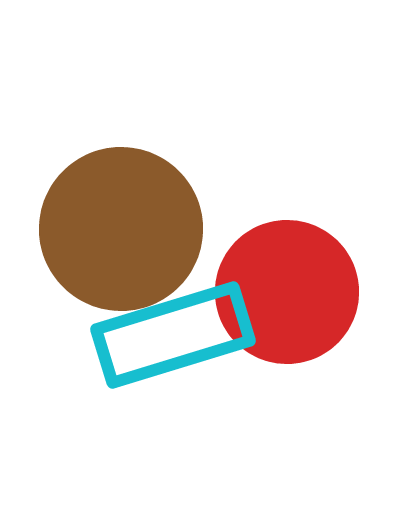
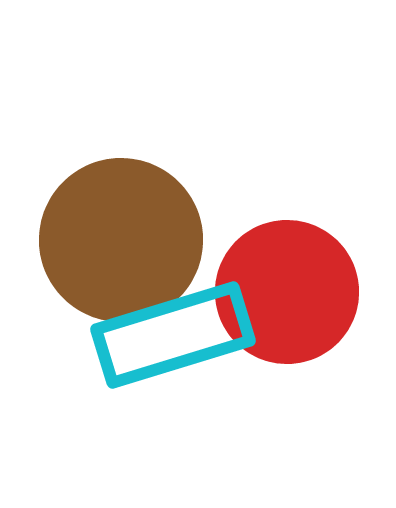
brown circle: moved 11 px down
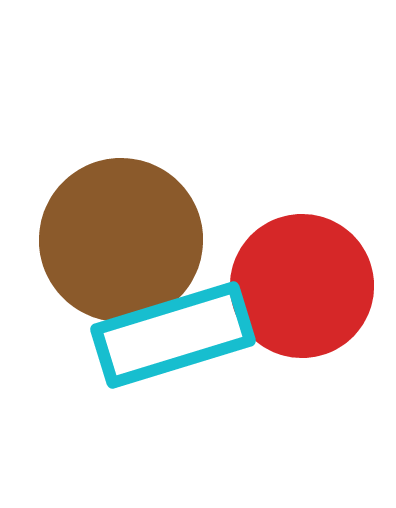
red circle: moved 15 px right, 6 px up
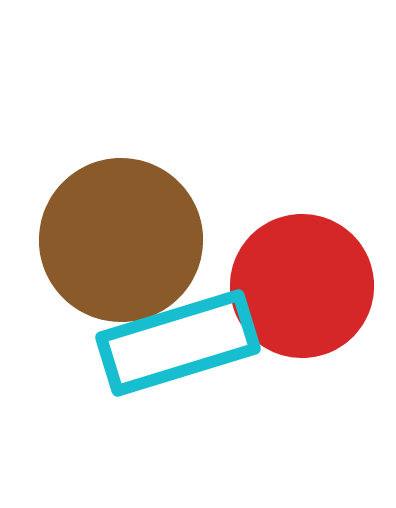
cyan rectangle: moved 5 px right, 8 px down
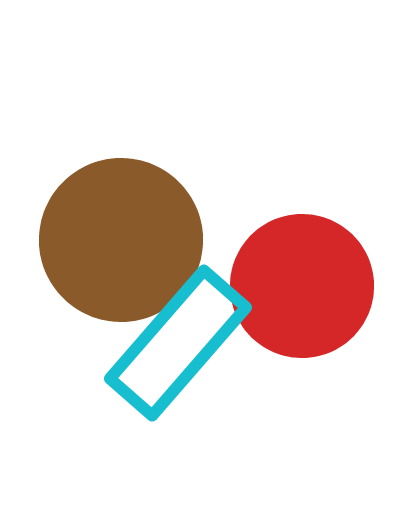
cyan rectangle: rotated 32 degrees counterclockwise
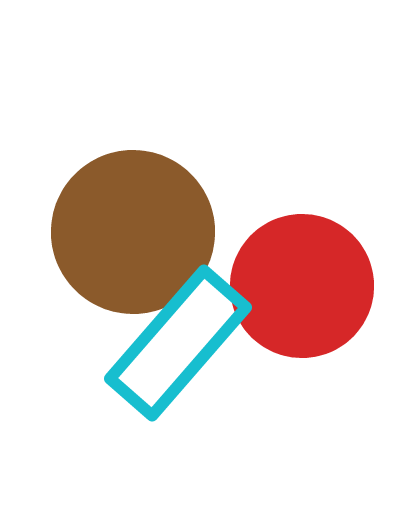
brown circle: moved 12 px right, 8 px up
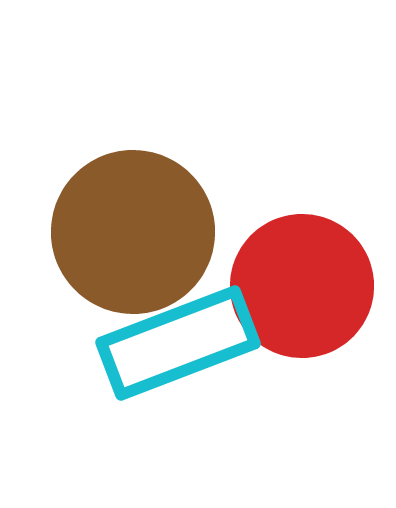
cyan rectangle: rotated 28 degrees clockwise
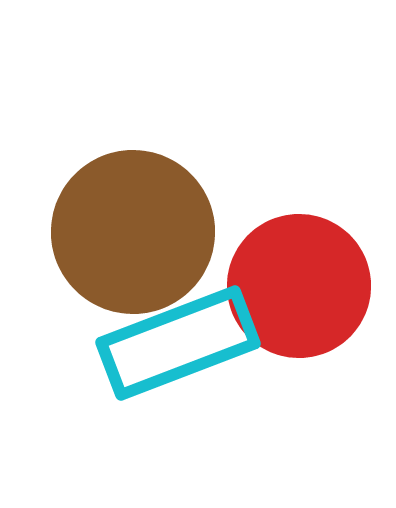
red circle: moved 3 px left
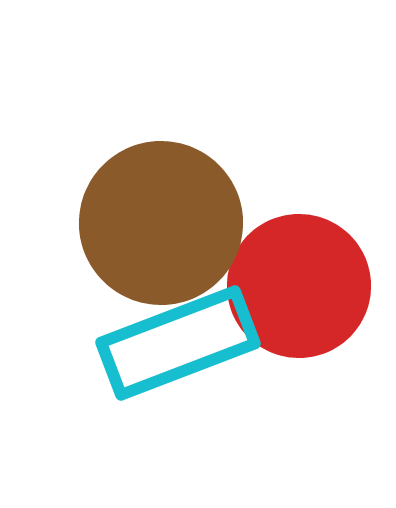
brown circle: moved 28 px right, 9 px up
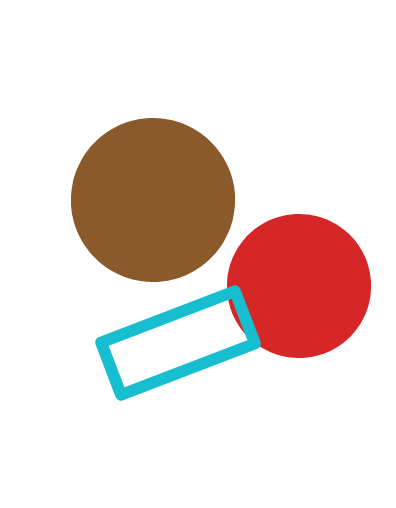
brown circle: moved 8 px left, 23 px up
